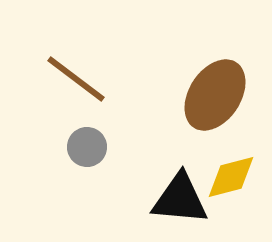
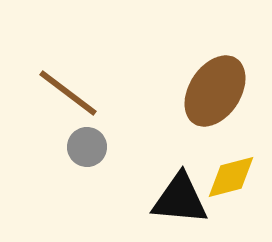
brown line: moved 8 px left, 14 px down
brown ellipse: moved 4 px up
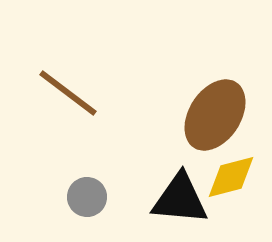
brown ellipse: moved 24 px down
gray circle: moved 50 px down
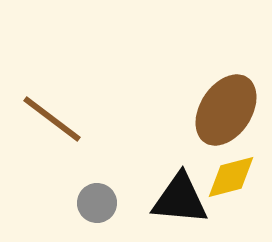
brown line: moved 16 px left, 26 px down
brown ellipse: moved 11 px right, 5 px up
gray circle: moved 10 px right, 6 px down
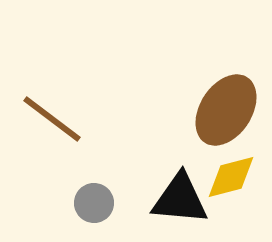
gray circle: moved 3 px left
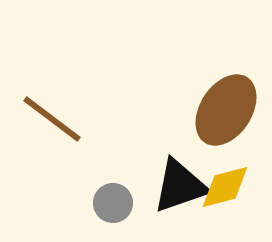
yellow diamond: moved 6 px left, 10 px down
black triangle: moved 13 px up; rotated 24 degrees counterclockwise
gray circle: moved 19 px right
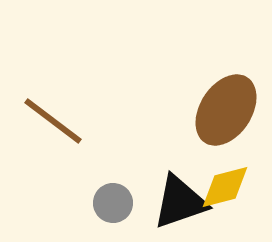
brown line: moved 1 px right, 2 px down
black triangle: moved 16 px down
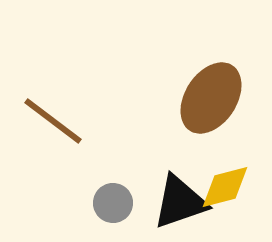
brown ellipse: moved 15 px left, 12 px up
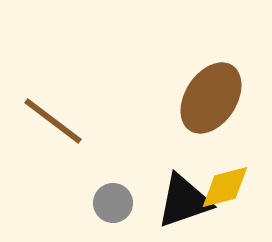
black triangle: moved 4 px right, 1 px up
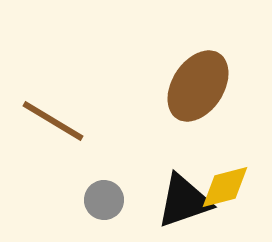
brown ellipse: moved 13 px left, 12 px up
brown line: rotated 6 degrees counterclockwise
gray circle: moved 9 px left, 3 px up
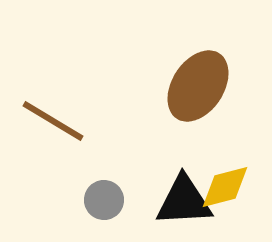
black triangle: rotated 16 degrees clockwise
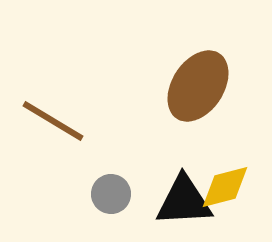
gray circle: moved 7 px right, 6 px up
